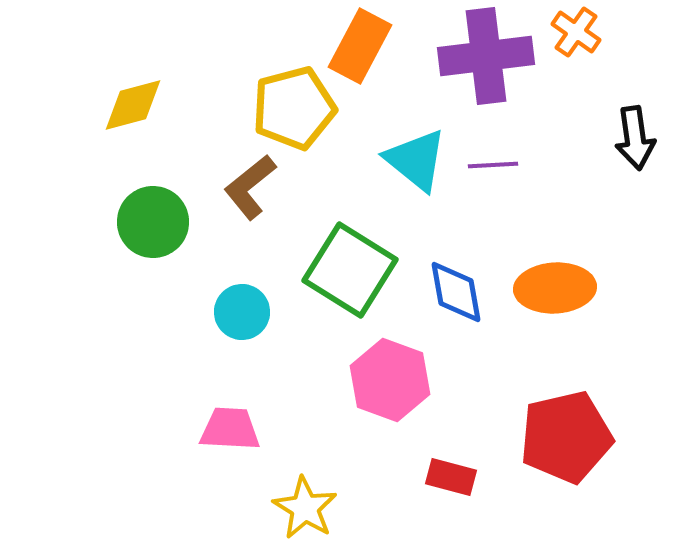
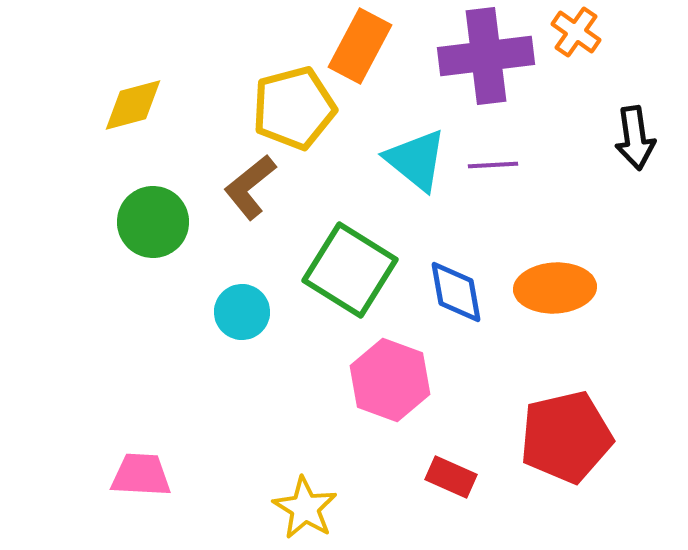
pink trapezoid: moved 89 px left, 46 px down
red rectangle: rotated 9 degrees clockwise
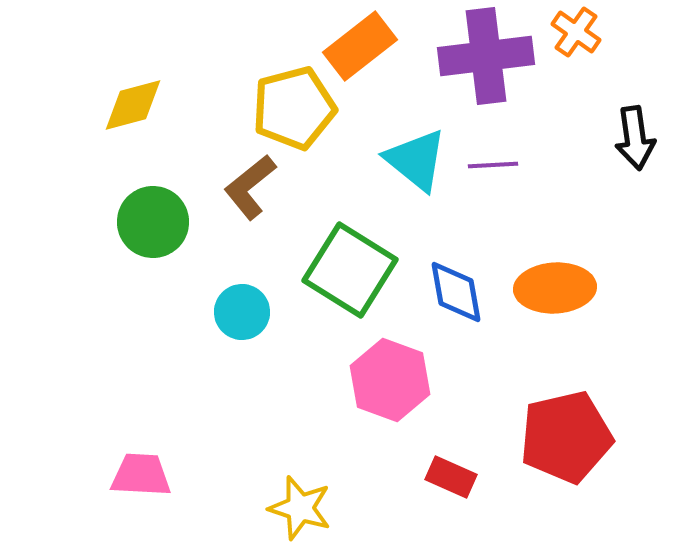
orange rectangle: rotated 24 degrees clockwise
yellow star: moved 5 px left; rotated 14 degrees counterclockwise
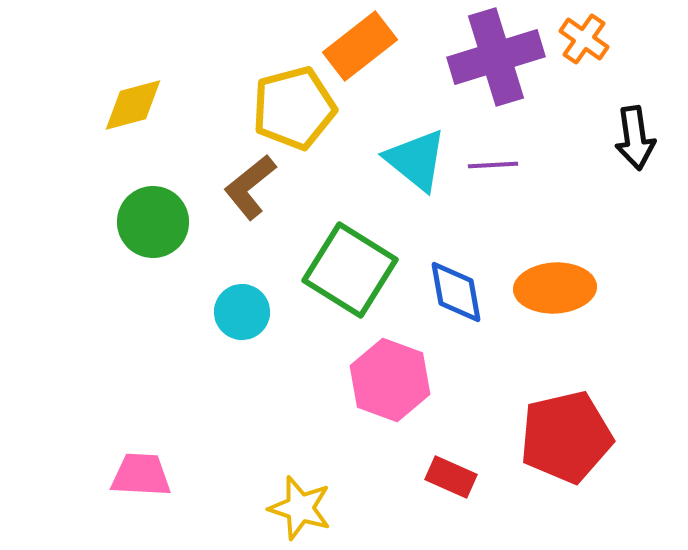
orange cross: moved 8 px right, 7 px down
purple cross: moved 10 px right, 1 px down; rotated 10 degrees counterclockwise
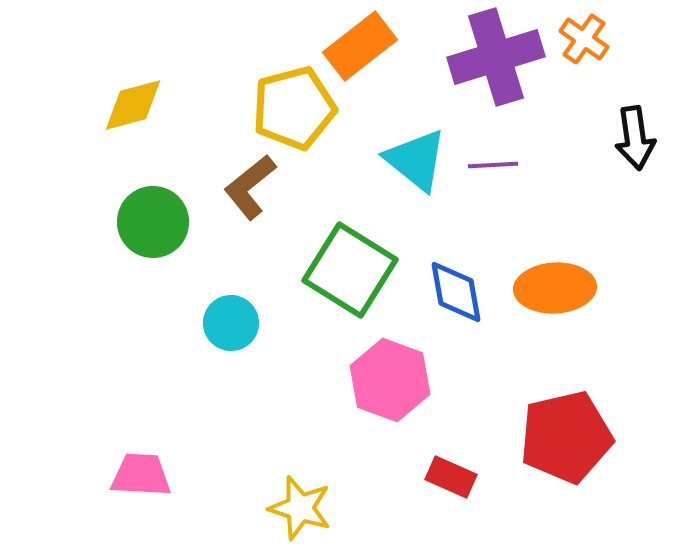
cyan circle: moved 11 px left, 11 px down
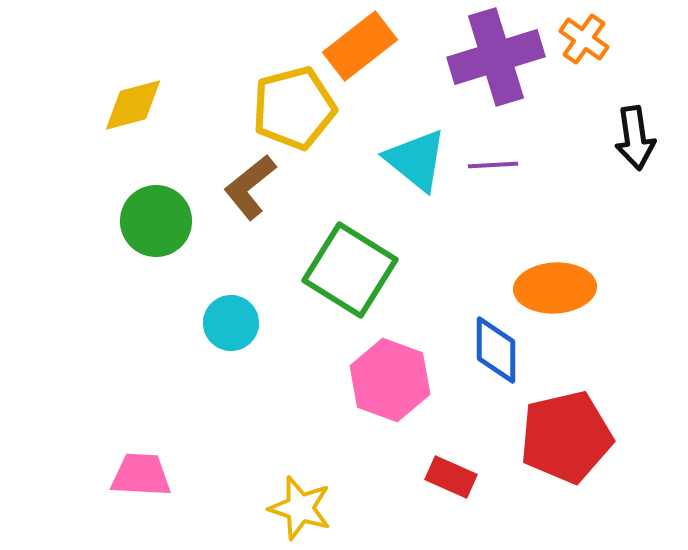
green circle: moved 3 px right, 1 px up
blue diamond: moved 40 px right, 58 px down; rotated 10 degrees clockwise
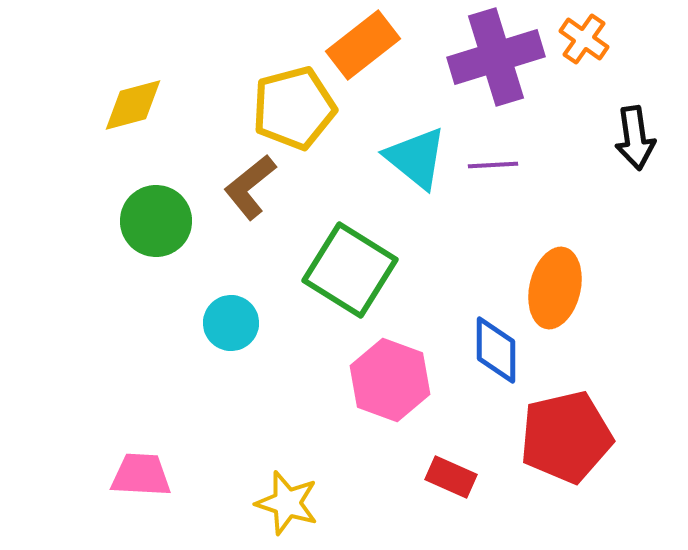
orange rectangle: moved 3 px right, 1 px up
cyan triangle: moved 2 px up
orange ellipse: rotated 74 degrees counterclockwise
yellow star: moved 13 px left, 5 px up
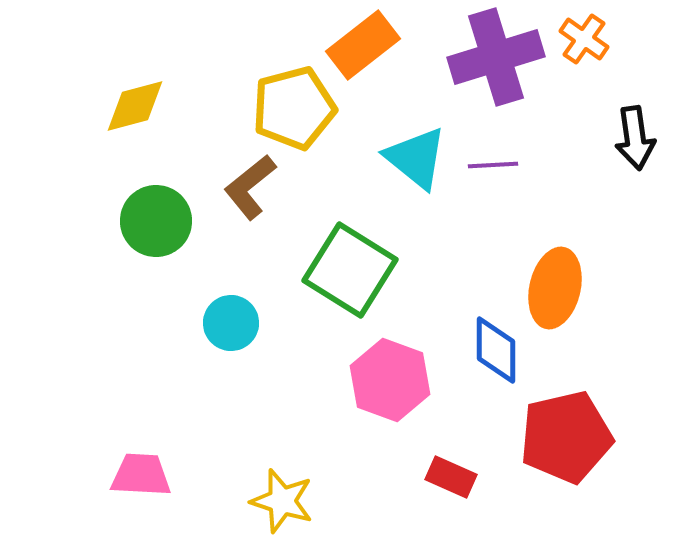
yellow diamond: moved 2 px right, 1 px down
yellow star: moved 5 px left, 2 px up
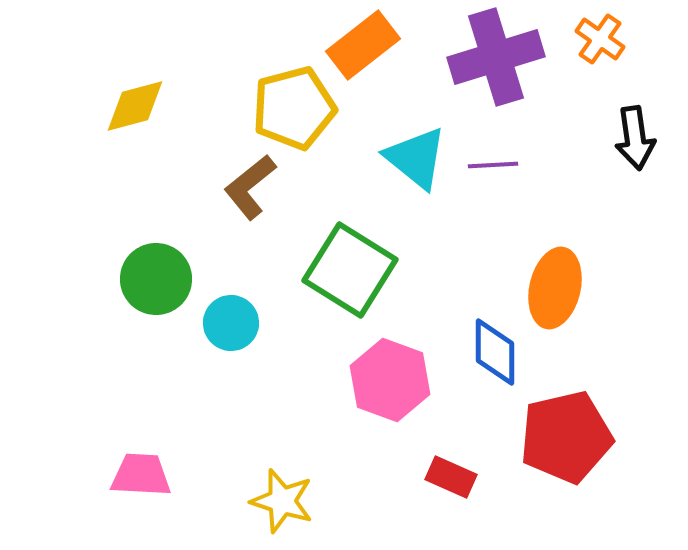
orange cross: moved 16 px right
green circle: moved 58 px down
blue diamond: moved 1 px left, 2 px down
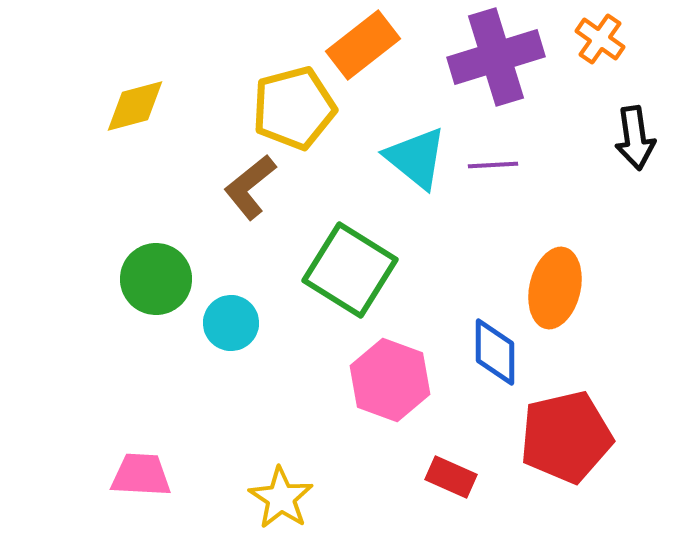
yellow star: moved 1 px left, 3 px up; rotated 16 degrees clockwise
